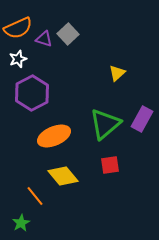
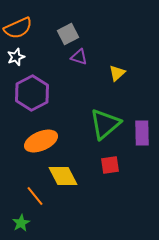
gray square: rotated 15 degrees clockwise
purple triangle: moved 35 px right, 18 px down
white star: moved 2 px left, 2 px up
purple rectangle: moved 14 px down; rotated 30 degrees counterclockwise
orange ellipse: moved 13 px left, 5 px down
yellow diamond: rotated 12 degrees clockwise
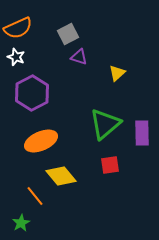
white star: rotated 30 degrees counterclockwise
yellow diamond: moved 2 px left; rotated 12 degrees counterclockwise
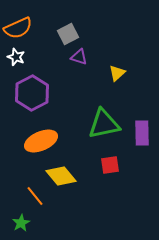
green triangle: moved 1 px left; rotated 28 degrees clockwise
